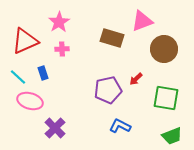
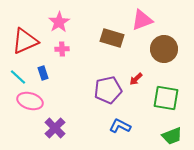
pink triangle: moved 1 px up
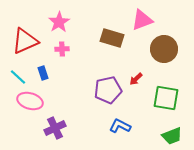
purple cross: rotated 20 degrees clockwise
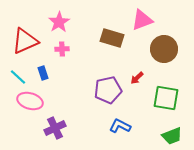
red arrow: moved 1 px right, 1 px up
